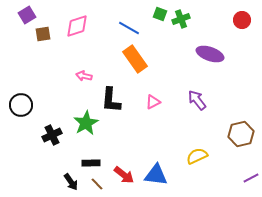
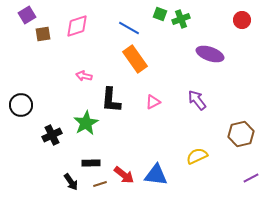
brown line: moved 3 px right; rotated 64 degrees counterclockwise
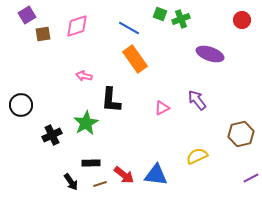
pink triangle: moved 9 px right, 6 px down
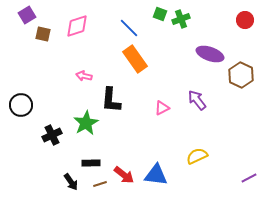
red circle: moved 3 px right
blue line: rotated 15 degrees clockwise
brown square: rotated 21 degrees clockwise
brown hexagon: moved 59 px up; rotated 20 degrees counterclockwise
purple line: moved 2 px left
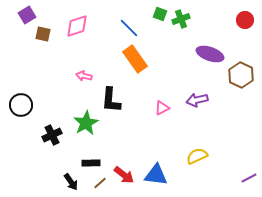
purple arrow: rotated 65 degrees counterclockwise
brown line: moved 1 px up; rotated 24 degrees counterclockwise
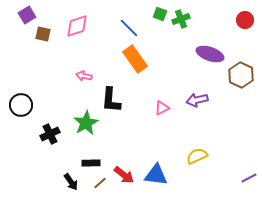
black cross: moved 2 px left, 1 px up
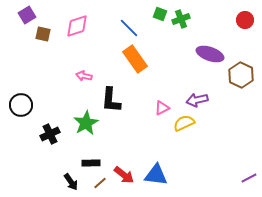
yellow semicircle: moved 13 px left, 33 px up
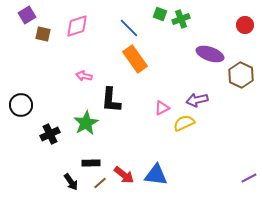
red circle: moved 5 px down
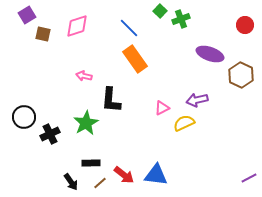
green square: moved 3 px up; rotated 24 degrees clockwise
black circle: moved 3 px right, 12 px down
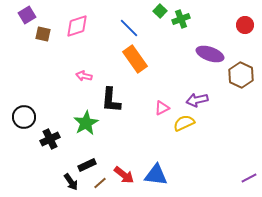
black cross: moved 5 px down
black rectangle: moved 4 px left, 2 px down; rotated 24 degrees counterclockwise
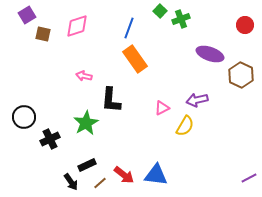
blue line: rotated 65 degrees clockwise
yellow semicircle: moved 1 px right, 3 px down; rotated 145 degrees clockwise
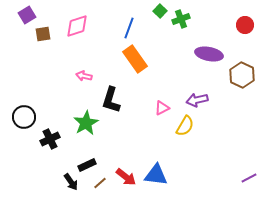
brown square: rotated 21 degrees counterclockwise
purple ellipse: moved 1 px left; rotated 8 degrees counterclockwise
brown hexagon: moved 1 px right
black L-shape: rotated 12 degrees clockwise
red arrow: moved 2 px right, 2 px down
